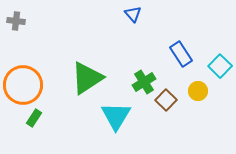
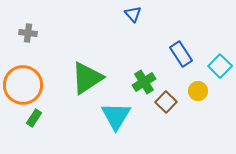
gray cross: moved 12 px right, 12 px down
brown square: moved 2 px down
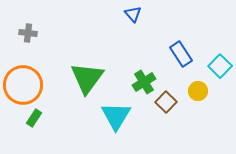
green triangle: rotated 21 degrees counterclockwise
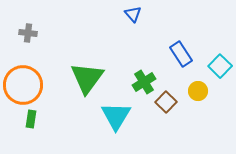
green rectangle: moved 3 px left, 1 px down; rotated 24 degrees counterclockwise
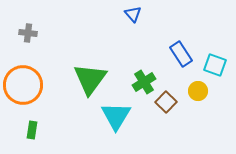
cyan square: moved 5 px left, 1 px up; rotated 25 degrees counterclockwise
green triangle: moved 3 px right, 1 px down
green rectangle: moved 1 px right, 11 px down
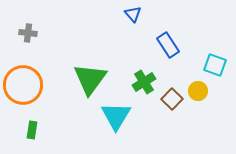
blue rectangle: moved 13 px left, 9 px up
brown square: moved 6 px right, 3 px up
